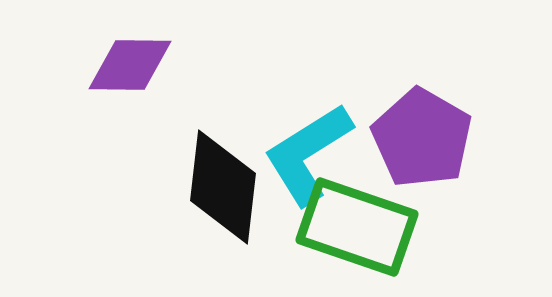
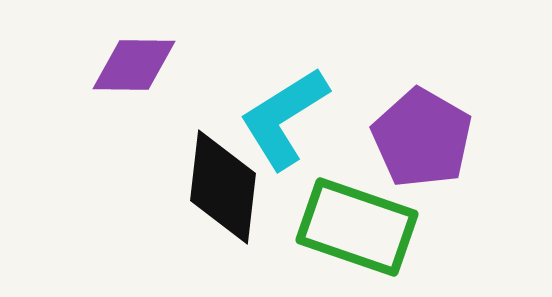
purple diamond: moved 4 px right
cyan L-shape: moved 24 px left, 36 px up
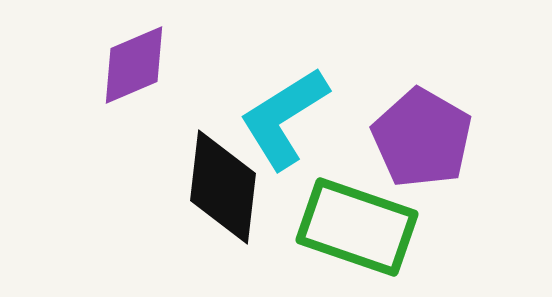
purple diamond: rotated 24 degrees counterclockwise
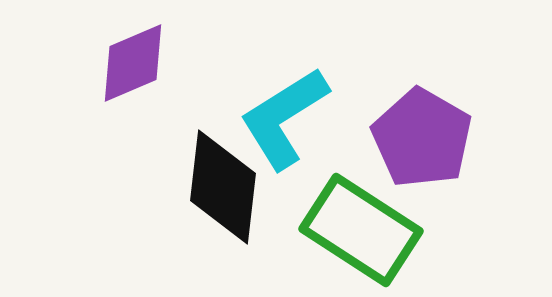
purple diamond: moved 1 px left, 2 px up
green rectangle: moved 4 px right, 3 px down; rotated 14 degrees clockwise
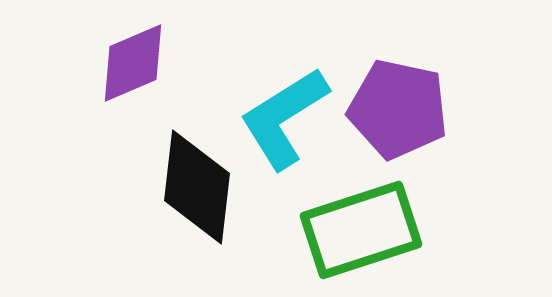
purple pentagon: moved 24 px left, 29 px up; rotated 18 degrees counterclockwise
black diamond: moved 26 px left
green rectangle: rotated 51 degrees counterclockwise
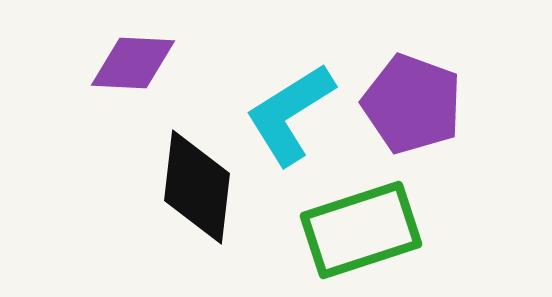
purple diamond: rotated 26 degrees clockwise
purple pentagon: moved 14 px right, 5 px up; rotated 8 degrees clockwise
cyan L-shape: moved 6 px right, 4 px up
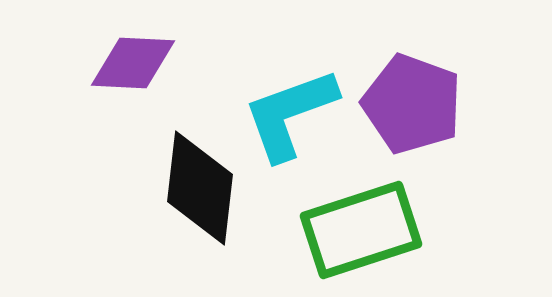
cyan L-shape: rotated 12 degrees clockwise
black diamond: moved 3 px right, 1 px down
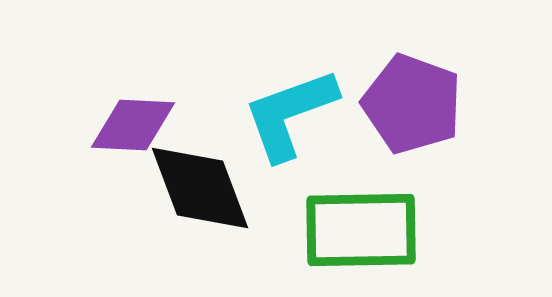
purple diamond: moved 62 px down
black diamond: rotated 27 degrees counterclockwise
green rectangle: rotated 17 degrees clockwise
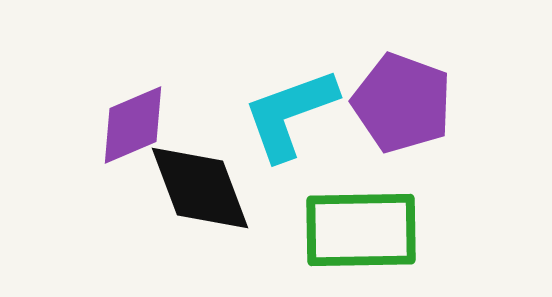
purple pentagon: moved 10 px left, 1 px up
purple diamond: rotated 26 degrees counterclockwise
